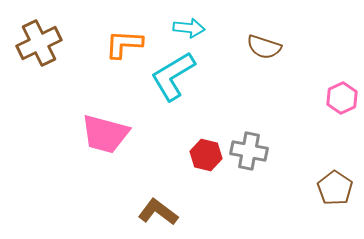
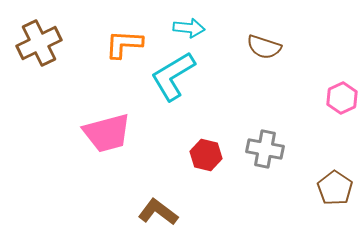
pink trapezoid: moved 2 px right, 1 px up; rotated 30 degrees counterclockwise
gray cross: moved 16 px right, 2 px up
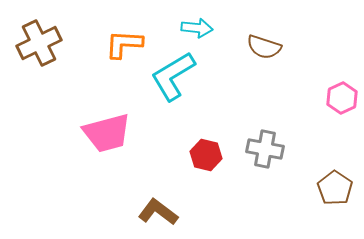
cyan arrow: moved 8 px right
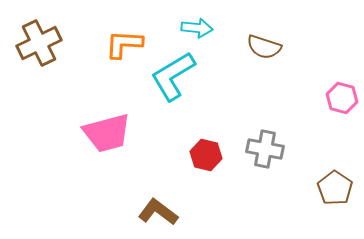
pink hexagon: rotated 20 degrees counterclockwise
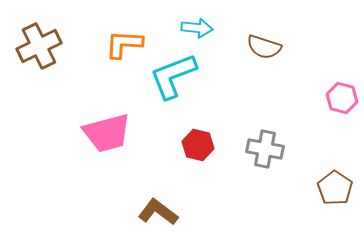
brown cross: moved 3 px down
cyan L-shape: rotated 10 degrees clockwise
red hexagon: moved 8 px left, 10 px up
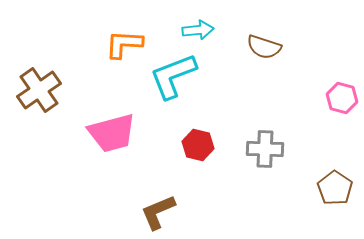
cyan arrow: moved 1 px right, 2 px down; rotated 12 degrees counterclockwise
brown cross: moved 44 px down; rotated 9 degrees counterclockwise
pink trapezoid: moved 5 px right
gray cross: rotated 9 degrees counterclockwise
brown L-shape: rotated 60 degrees counterclockwise
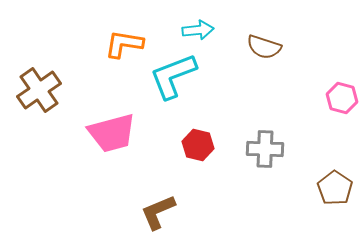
orange L-shape: rotated 6 degrees clockwise
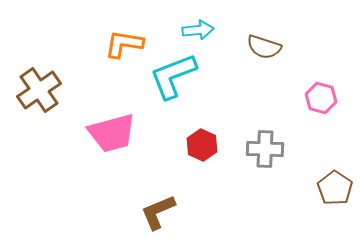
pink hexagon: moved 21 px left
red hexagon: moved 4 px right; rotated 12 degrees clockwise
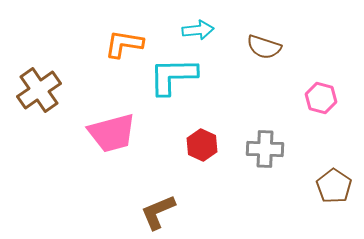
cyan L-shape: rotated 20 degrees clockwise
brown pentagon: moved 1 px left, 2 px up
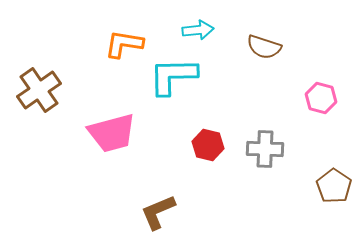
red hexagon: moved 6 px right; rotated 12 degrees counterclockwise
